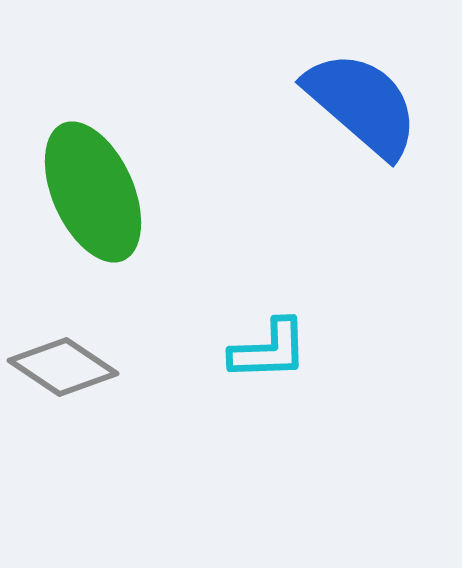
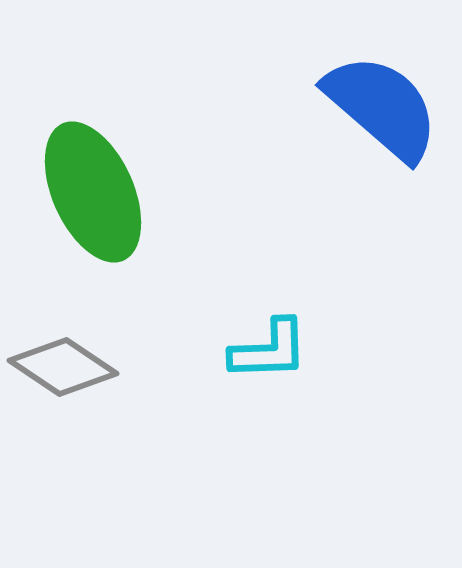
blue semicircle: moved 20 px right, 3 px down
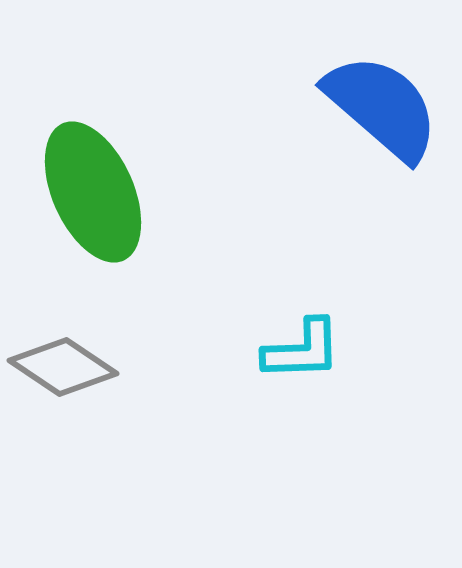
cyan L-shape: moved 33 px right
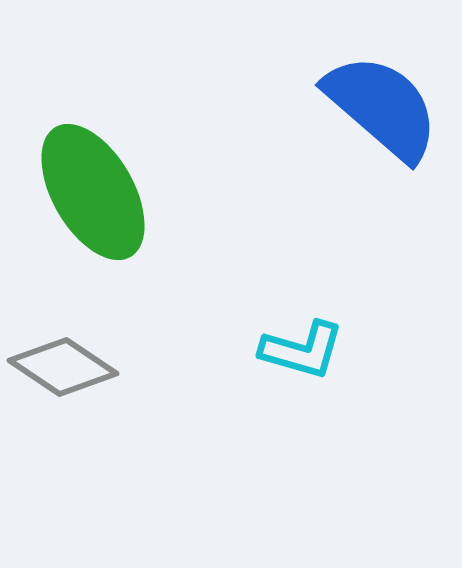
green ellipse: rotated 6 degrees counterclockwise
cyan L-shape: rotated 18 degrees clockwise
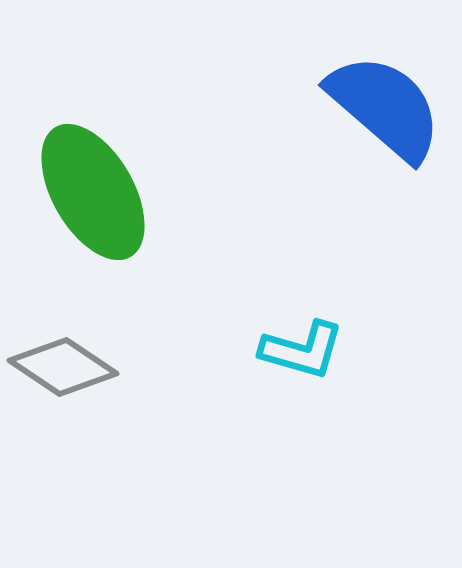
blue semicircle: moved 3 px right
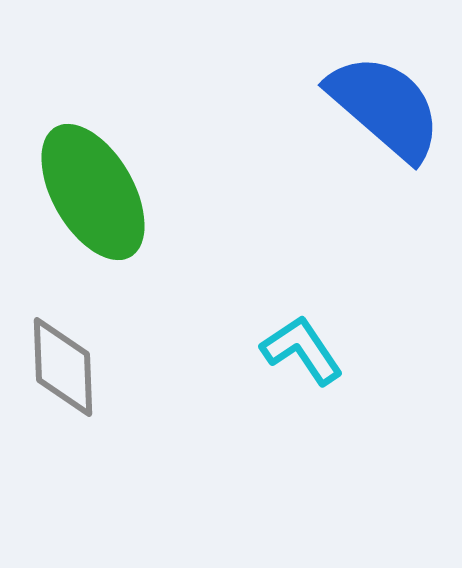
cyan L-shape: rotated 140 degrees counterclockwise
gray diamond: rotated 54 degrees clockwise
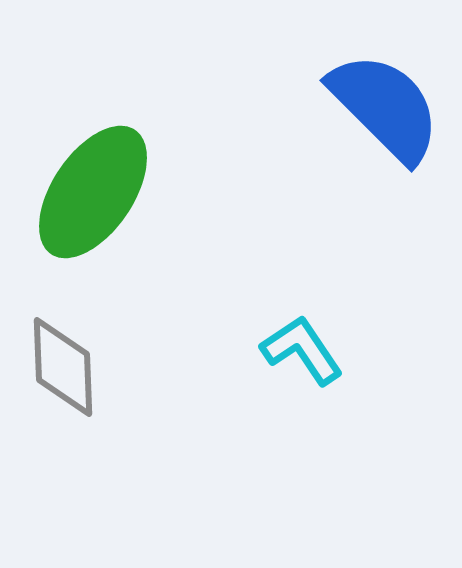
blue semicircle: rotated 4 degrees clockwise
green ellipse: rotated 64 degrees clockwise
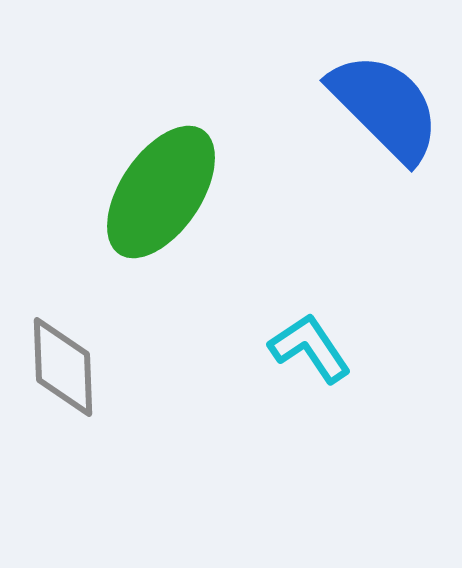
green ellipse: moved 68 px right
cyan L-shape: moved 8 px right, 2 px up
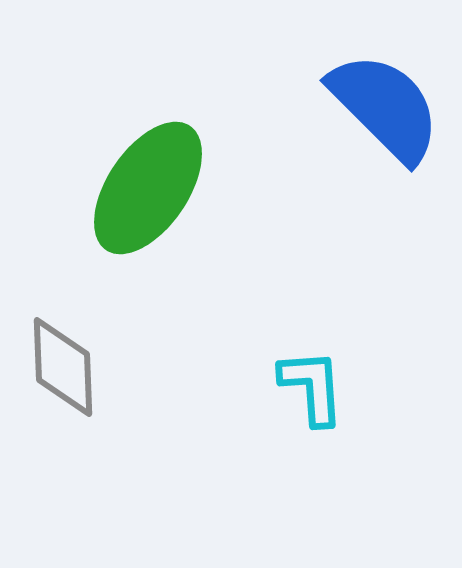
green ellipse: moved 13 px left, 4 px up
cyan L-shape: moved 2 px right, 39 px down; rotated 30 degrees clockwise
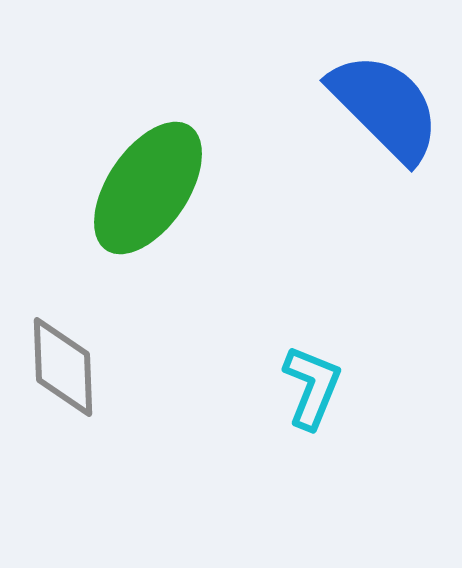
cyan L-shape: rotated 26 degrees clockwise
